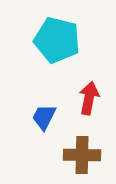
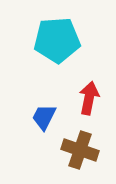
cyan pentagon: rotated 18 degrees counterclockwise
brown cross: moved 2 px left, 5 px up; rotated 18 degrees clockwise
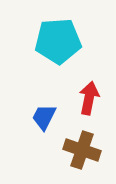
cyan pentagon: moved 1 px right, 1 px down
brown cross: moved 2 px right
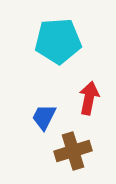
brown cross: moved 9 px left, 1 px down; rotated 36 degrees counterclockwise
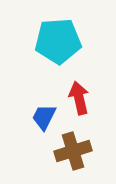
red arrow: moved 10 px left; rotated 24 degrees counterclockwise
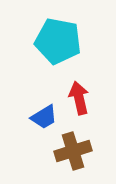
cyan pentagon: rotated 15 degrees clockwise
blue trapezoid: rotated 148 degrees counterclockwise
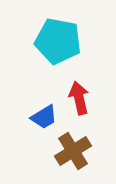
brown cross: rotated 15 degrees counterclockwise
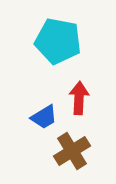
red arrow: rotated 16 degrees clockwise
brown cross: moved 1 px left
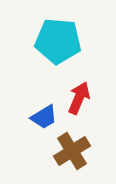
cyan pentagon: rotated 6 degrees counterclockwise
red arrow: rotated 20 degrees clockwise
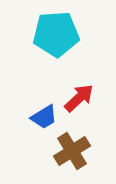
cyan pentagon: moved 2 px left, 7 px up; rotated 9 degrees counterclockwise
red arrow: rotated 24 degrees clockwise
